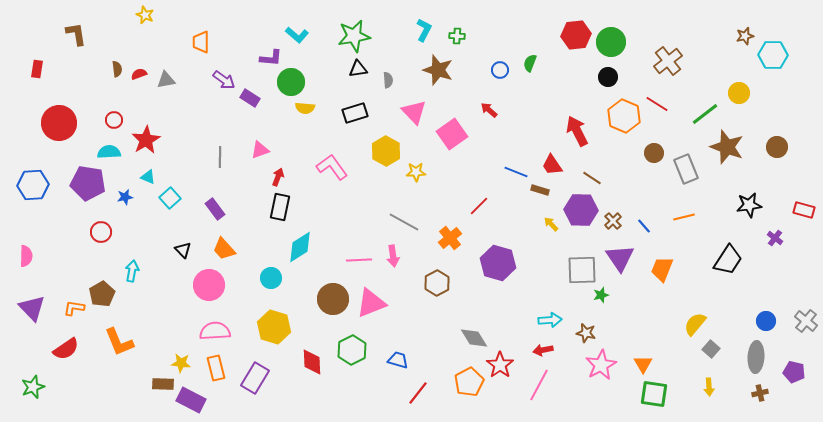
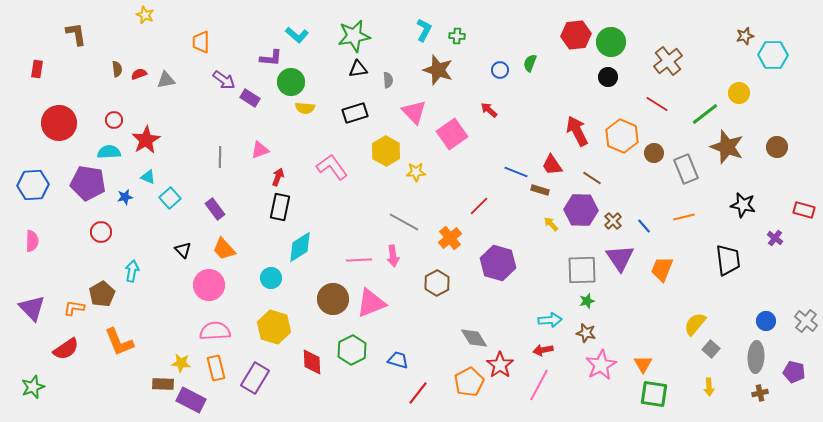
orange hexagon at (624, 116): moved 2 px left, 20 px down
black star at (749, 205): moved 6 px left; rotated 20 degrees clockwise
pink semicircle at (26, 256): moved 6 px right, 15 px up
black trapezoid at (728, 260): rotated 40 degrees counterclockwise
green star at (601, 295): moved 14 px left, 6 px down
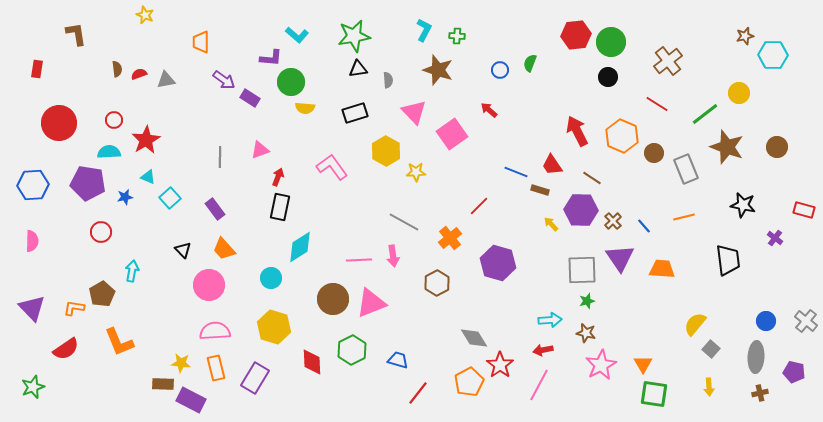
orange trapezoid at (662, 269): rotated 72 degrees clockwise
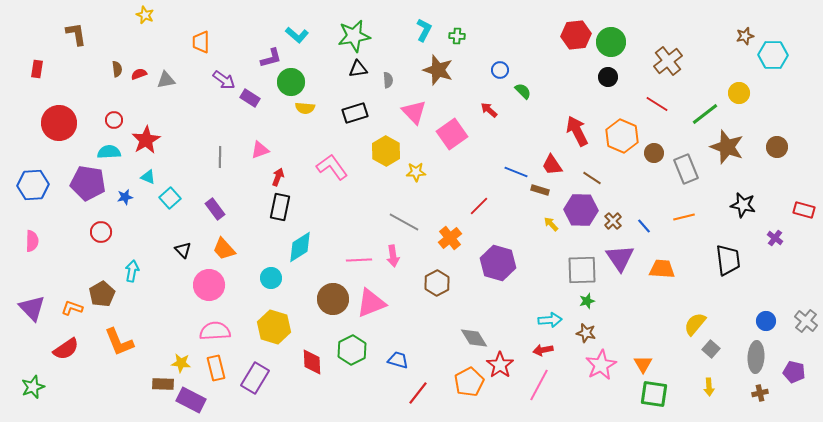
purple L-shape at (271, 58): rotated 20 degrees counterclockwise
green semicircle at (530, 63): moved 7 px left, 28 px down; rotated 114 degrees clockwise
orange L-shape at (74, 308): moved 2 px left; rotated 10 degrees clockwise
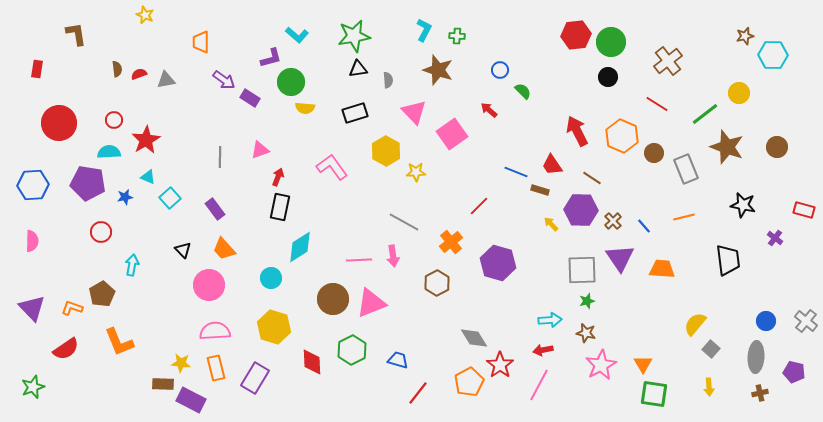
orange cross at (450, 238): moved 1 px right, 4 px down
cyan arrow at (132, 271): moved 6 px up
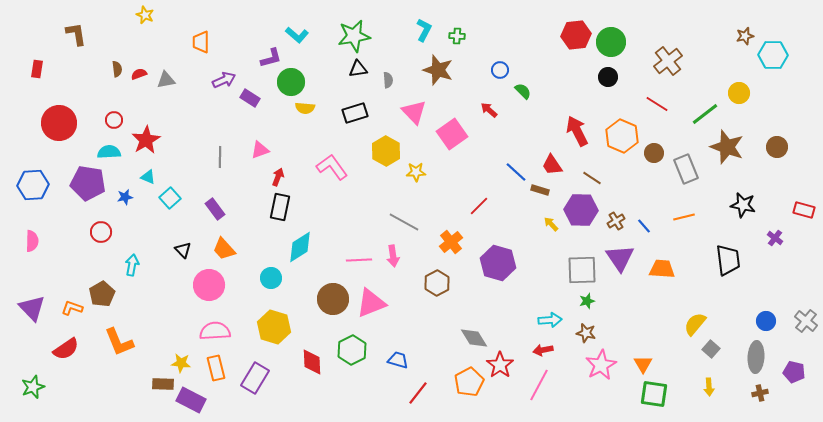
purple arrow at (224, 80): rotated 60 degrees counterclockwise
blue line at (516, 172): rotated 20 degrees clockwise
brown cross at (613, 221): moved 3 px right; rotated 12 degrees clockwise
